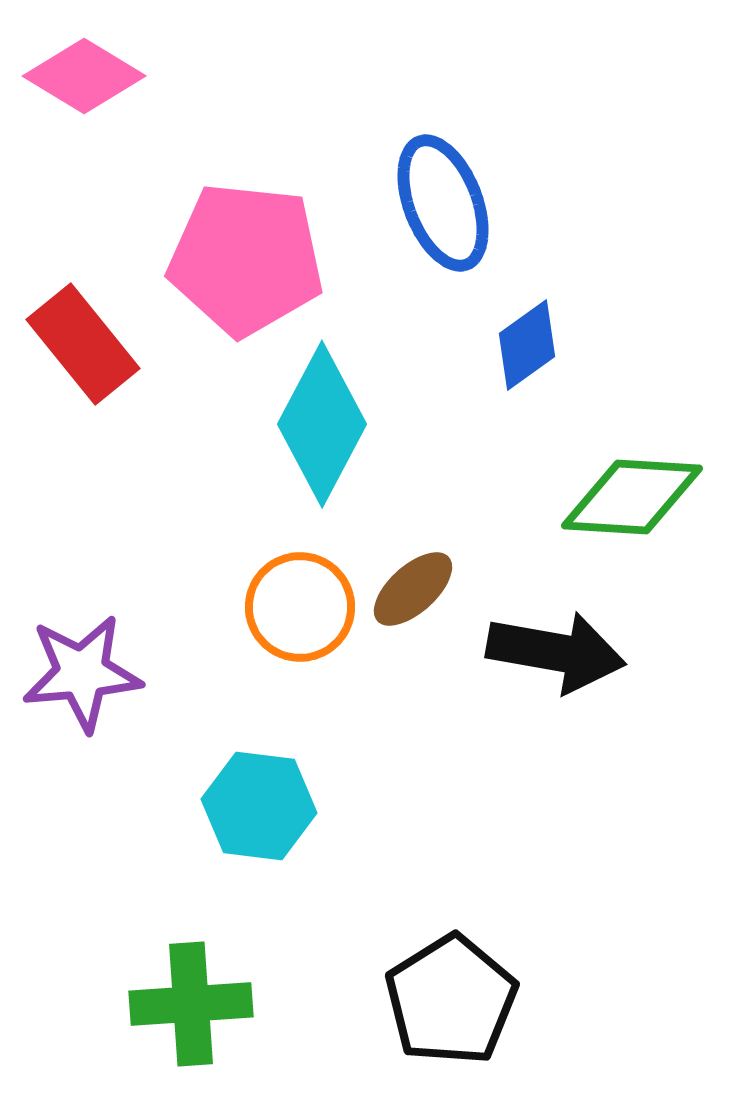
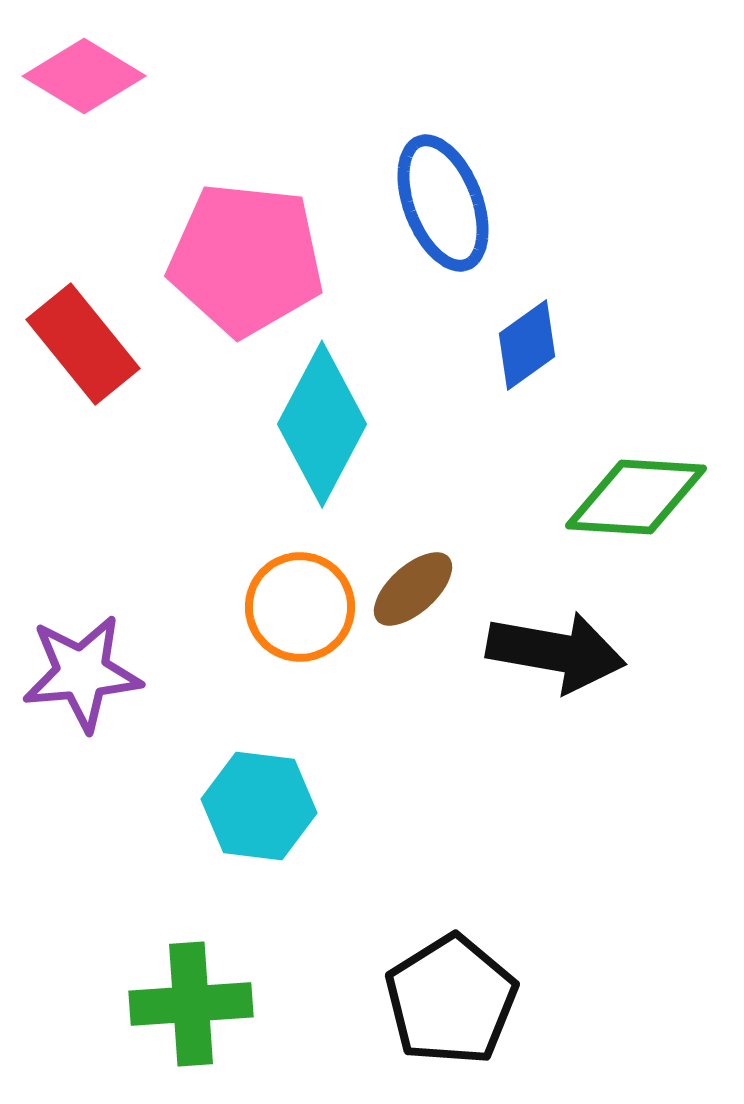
green diamond: moved 4 px right
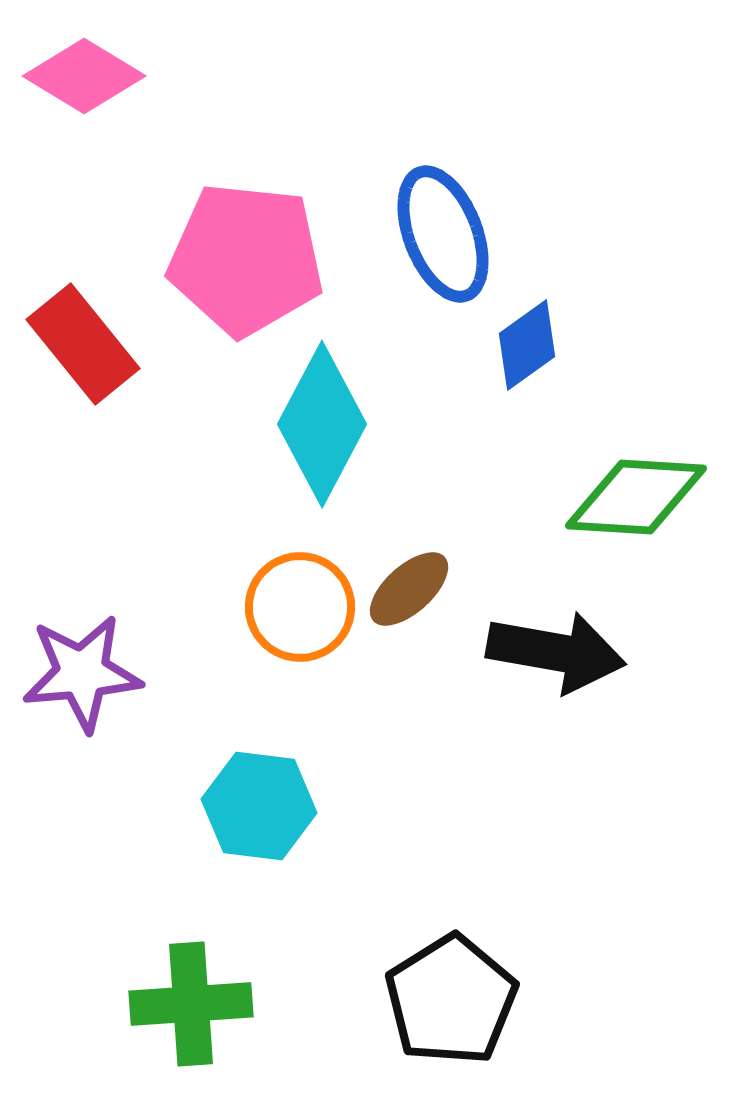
blue ellipse: moved 31 px down
brown ellipse: moved 4 px left
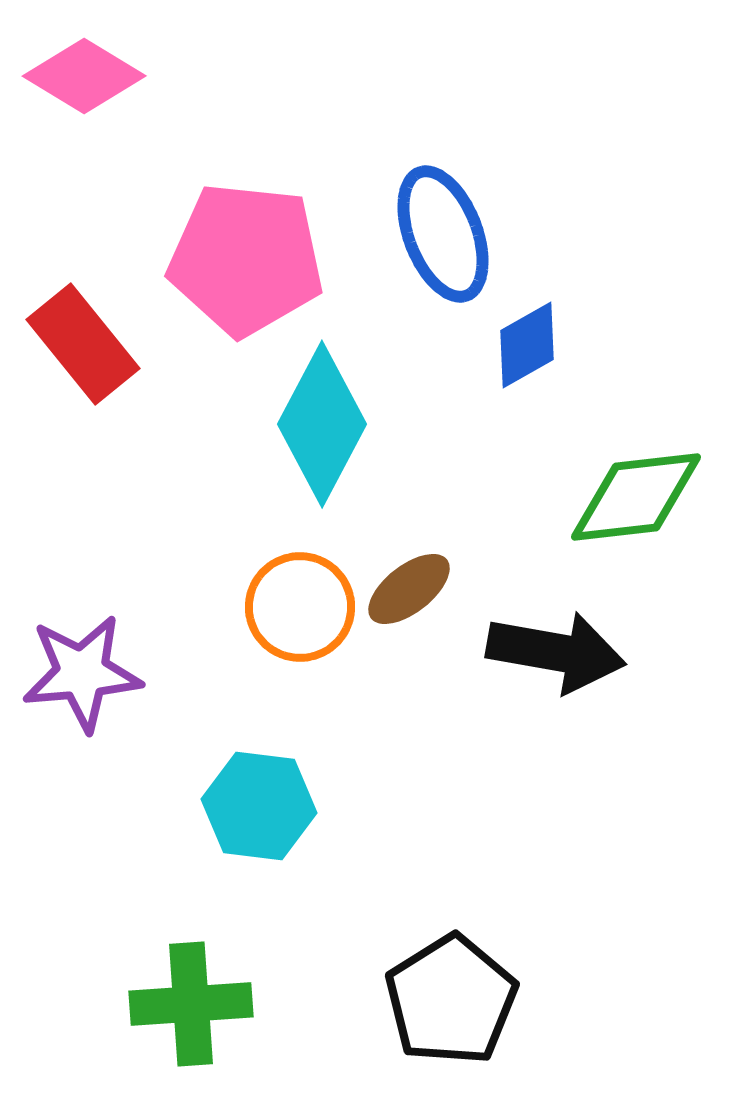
blue diamond: rotated 6 degrees clockwise
green diamond: rotated 10 degrees counterclockwise
brown ellipse: rotated 4 degrees clockwise
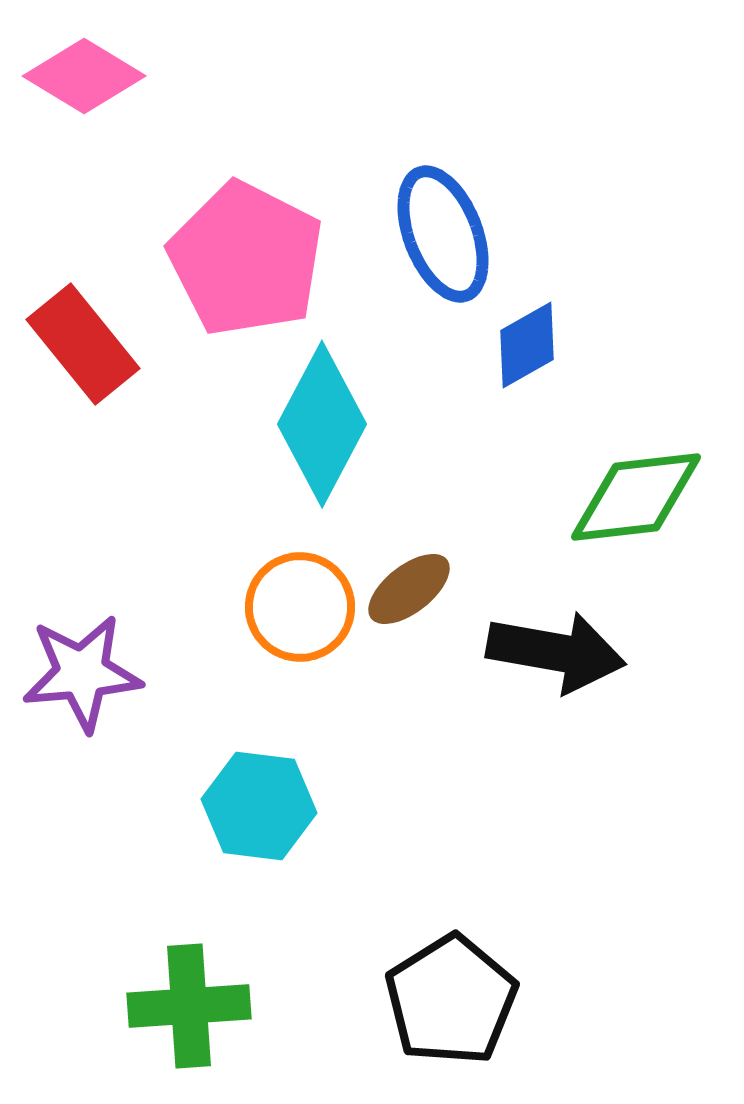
pink pentagon: rotated 21 degrees clockwise
green cross: moved 2 px left, 2 px down
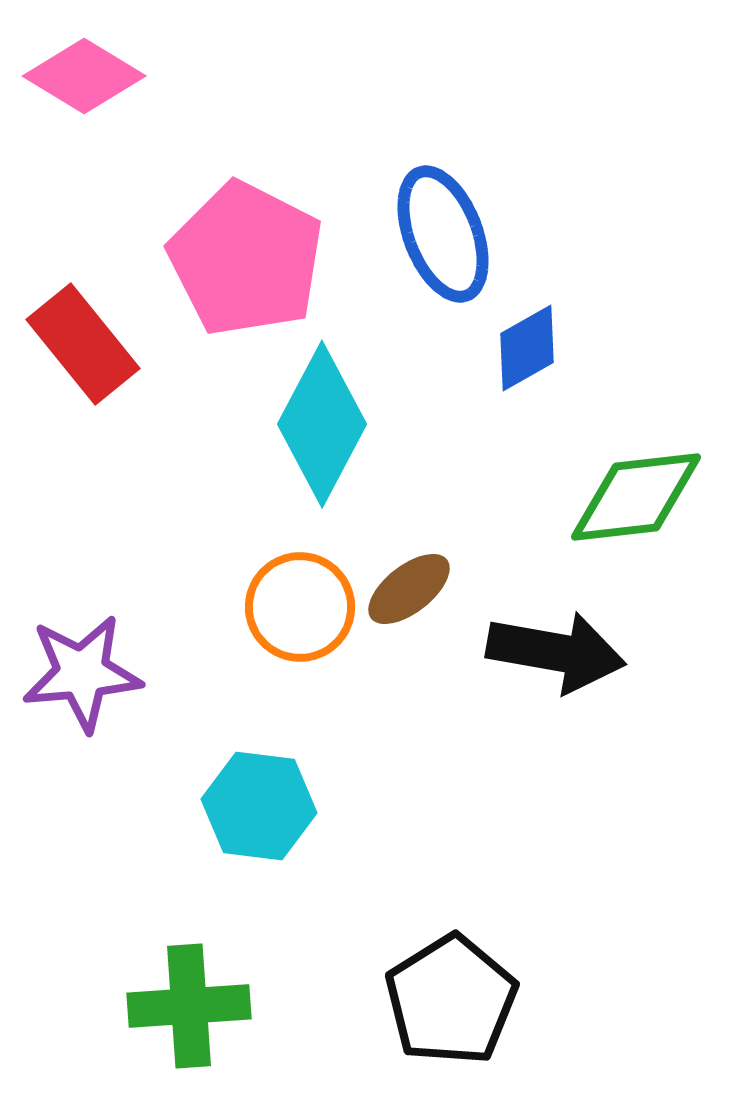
blue diamond: moved 3 px down
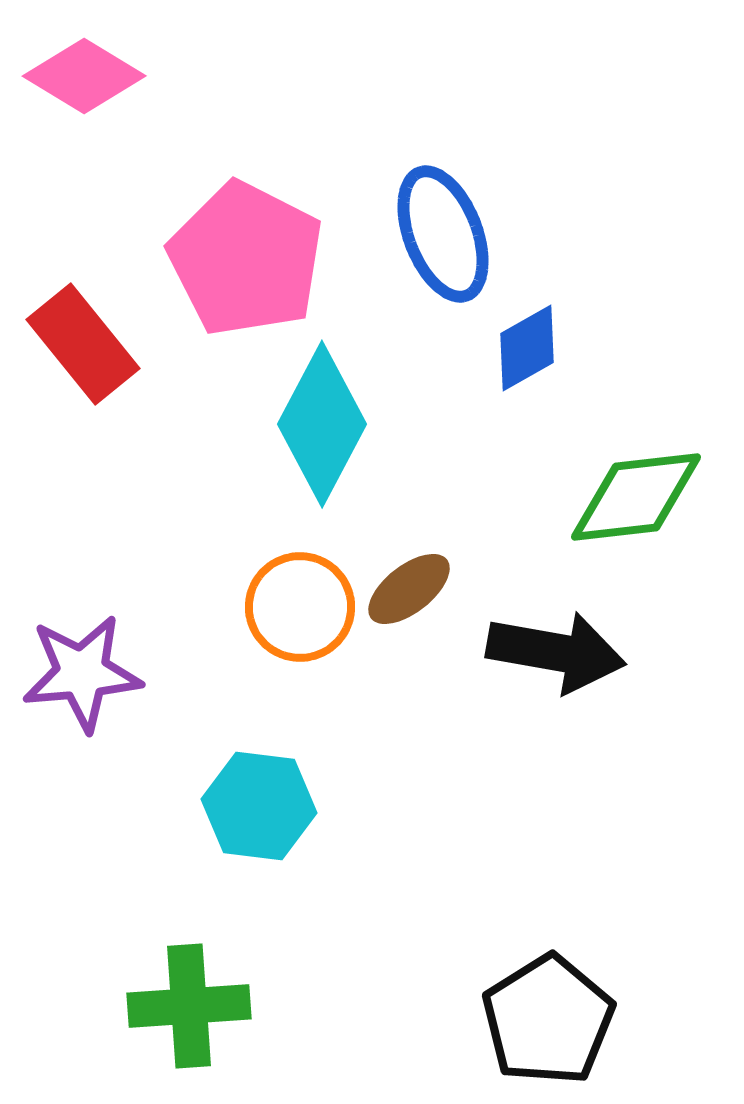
black pentagon: moved 97 px right, 20 px down
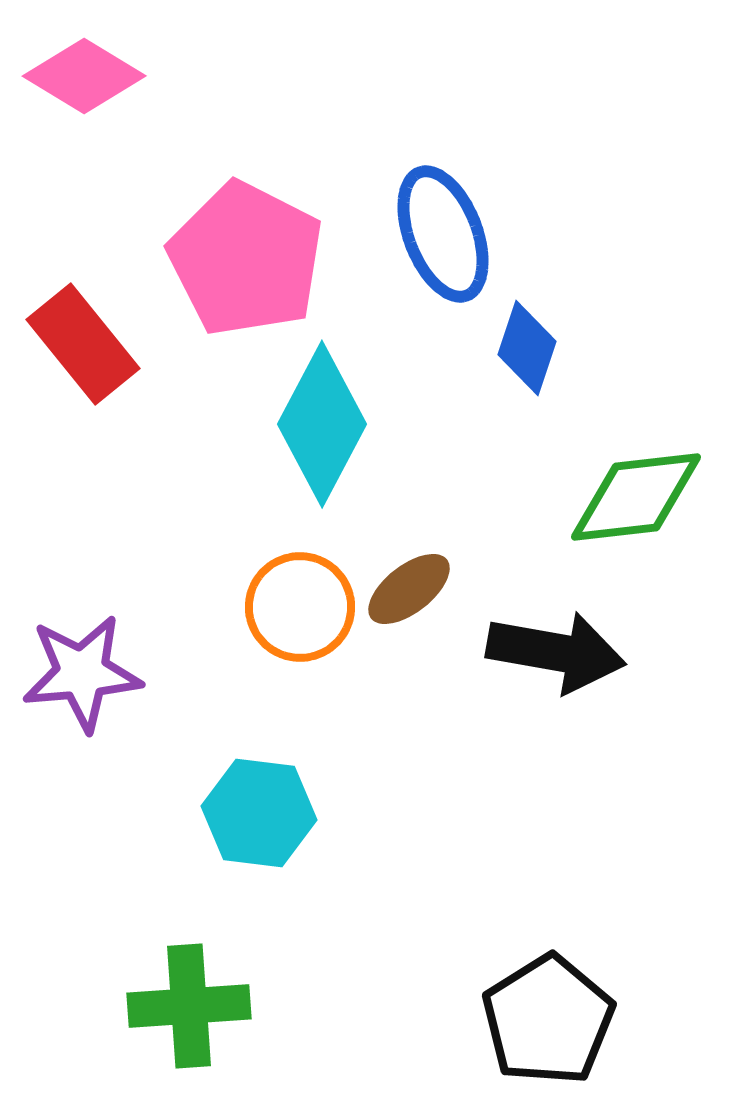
blue diamond: rotated 42 degrees counterclockwise
cyan hexagon: moved 7 px down
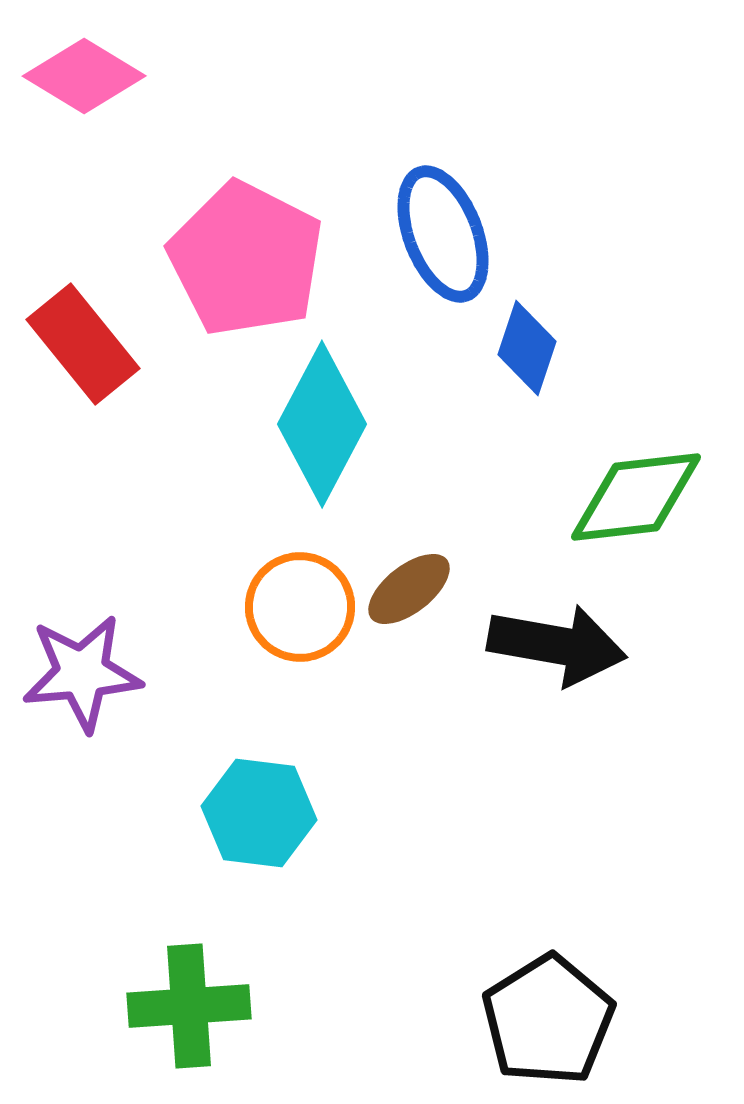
black arrow: moved 1 px right, 7 px up
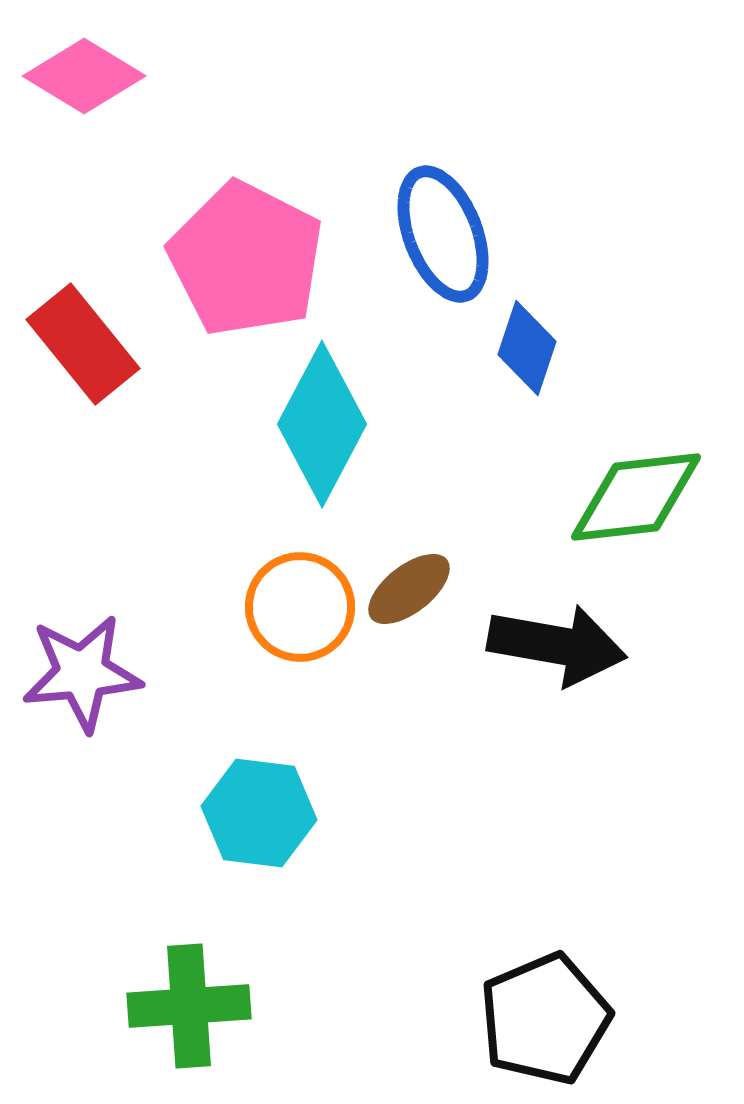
black pentagon: moved 3 px left, 1 px up; rotated 9 degrees clockwise
